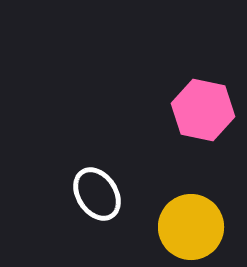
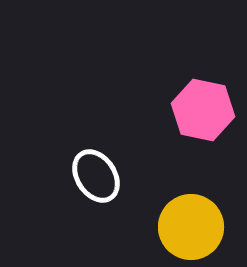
white ellipse: moved 1 px left, 18 px up
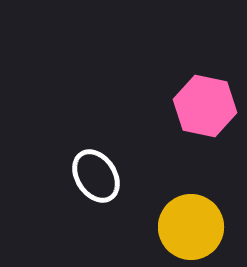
pink hexagon: moved 2 px right, 4 px up
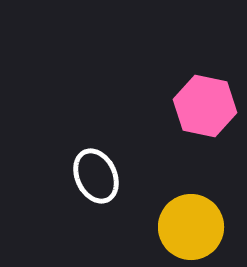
white ellipse: rotated 8 degrees clockwise
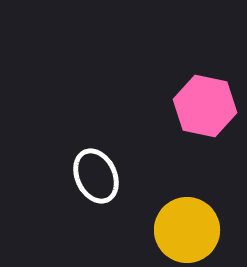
yellow circle: moved 4 px left, 3 px down
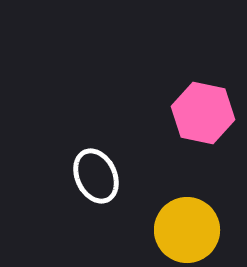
pink hexagon: moved 2 px left, 7 px down
